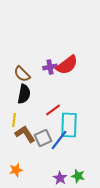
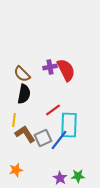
red semicircle: moved 1 px left, 5 px down; rotated 80 degrees counterclockwise
green star: rotated 16 degrees counterclockwise
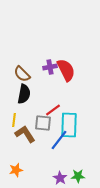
gray square: moved 15 px up; rotated 30 degrees clockwise
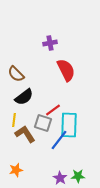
purple cross: moved 24 px up
brown semicircle: moved 6 px left
black semicircle: moved 3 px down; rotated 42 degrees clockwise
gray square: rotated 12 degrees clockwise
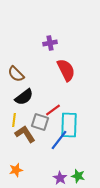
gray square: moved 3 px left, 1 px up
green star: rotated 16 degrees clockwise
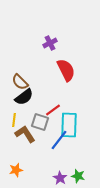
purple cross: rotated 16 degrees counterclockwise
brown semicircle: moved 4 px right, 8 px down
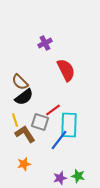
purple cross: moved 5 px left
yellow line: moved 1 px right; rotated 24 degrees counterclockwise
orange star: moved 8 px right, 6 px up
purple star: rotated 24 degrees clockwise
